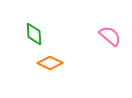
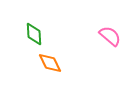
orange diamond: rotated 40 degrees clockwise
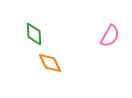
pink semicircle: rotated 80 degrees clockwise
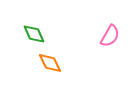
green diamond: rotated 20 degrees counterclockwise
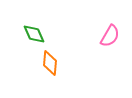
orange diamond: rotated 30 degrees clockwise
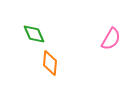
pink semicircle: moved 1 px right, 3 px down
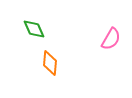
green diamond: moved 5 px up
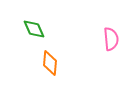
pink semicircle: rotated 35 degrees counterclockwise
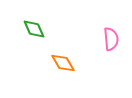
orange diamond: moved 13 px right; rotated 35 degrees counterclockwise
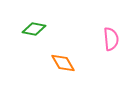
green diamond: rotated 55 degrees counterclockwise
